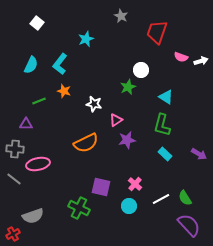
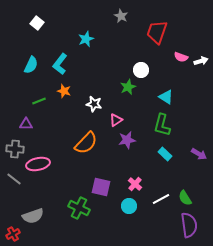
orange semicircle: rotated 20 degrees counterclockwise
purple semicircle: rotated 35 degrees clockwise
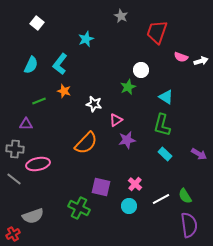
green semicircle: moved 2 px up
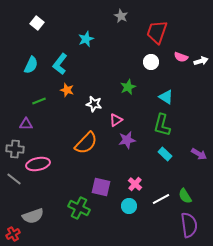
white circle: moved 10 px right, 8 px up
orange star: moved 3 px right, 1 px up
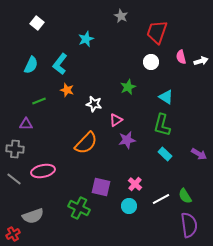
pink semicircle: rotated 56 degrees clockwise
pink ellipse: moved 5 px right, 7 px down
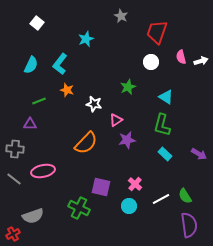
purple triangle: moved 4 px right
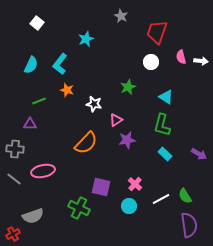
white arrow: rotated 24 degrees clockwise
